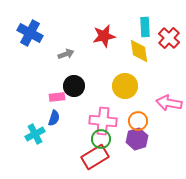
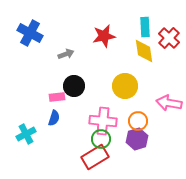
yellow diamond: moved 5 px right
cyan cross: moved 9 px left
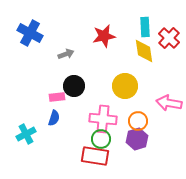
pink cross: moved 2 px up
red rectangle: moved 1 px up; rotated 40 degrees clockwise
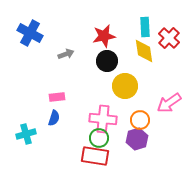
black circle: moved 33 px right, 25 px up
pink arrow: rotated 45 degrees counterclockwise
orange circle: moved 2 px right, 1 px up
cyan cross: rotated 12 degrees clockwise
green circle: moved 2 px left, 1 px up
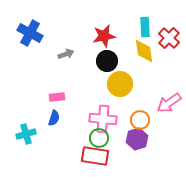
yellow circle: moved 5 px left, 2 px up
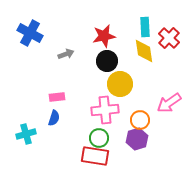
pink cross: moved 2 px right, 9 px up; rotated 12 degrees counterclockwise
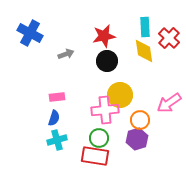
yellow circle: moved 11 px down
cyan cross: moved 31 px right, 6 px down
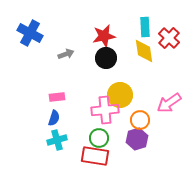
black circle: moved 1 px left, 3 px up
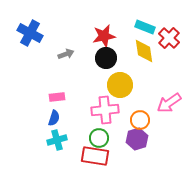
cyan rectangle: rotated 66 degrees counterclockwise
yellow circle: moved 10 px up
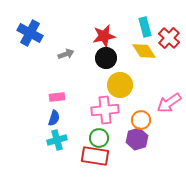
cyan rectangle: rotated 54 degrees clockwise
yellow diamond: rotated 25 degrees counterclockwise
orange circle: moved 1 px right
